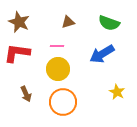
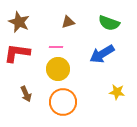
pink line: moved 1 px left, 1 px down
yellow star: rotated 21 degrees counterclockwise
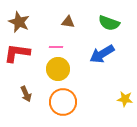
brown triangle: rotated 24 degrees clockwise
yellow star: moved 8 px right, 7 px down
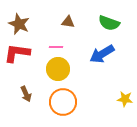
brown star: moved 2 px down
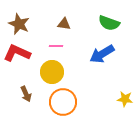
brown triangle: moved 4 px left, 2 px down
pink line: moved 1 px up
red L-shape: rotated 16 degrees clockwise
yellow circle: moved 6 px left, 3 px down
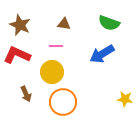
brown star: moved 1 px right, 1 px down
red L-shape: moved 2 px down
